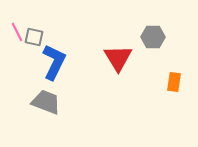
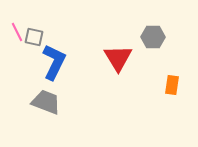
orange rectangle: moved 2 px left, 3 px down
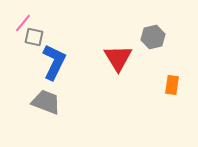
pink line: moved 6 px right, 9 px up; rotated 66 degrees clockwise
gray hexagon: rotated 15 degrees counterclockwise
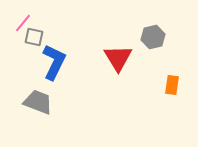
gray trapezoid: moved 8 px left
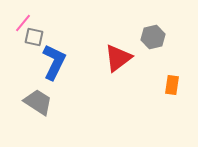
red triangle: rotated 24 degrees clockwise
gray trapezoid: rotated 12 degrees clockwise
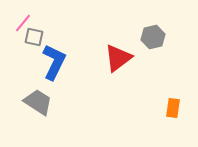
orange rectangle: moved 1 px right, 23 px down
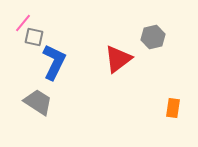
red triangle: moved 1 px down
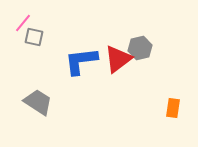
gray hexagon: moved 13 px left, 11 px down
blue L-shape: moved 27 px right, 1 px up; rotated 123 degrees counterclockwise
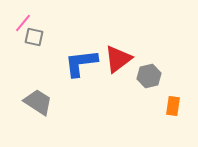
gray hexagon: moved 9 px right, 28 px down
blue L-shape: moved 2 px down
orange rectangle: moved 2 px up
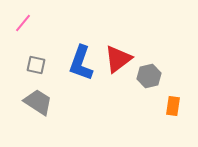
gray square: moved 2 px right, 28 px down
blue L-shape: rotated 63 degrees counterclockwise
